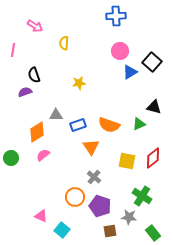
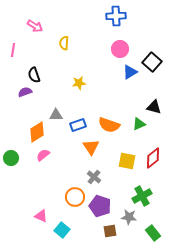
pink circle: moved 2 px up
green cross: rotated 30 degrees clockwise
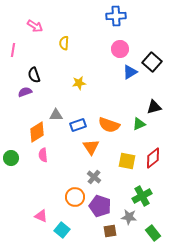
black triangle: rotated 28 degrees counterclockwise
pink semicircle: rotated 56 degrees counterclockwise
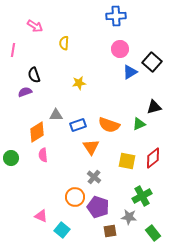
purple pentagon: moved 2 px left, 1 px down
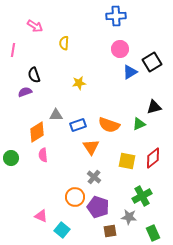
black square: rotated 18 degrees clockwise
green rectangle: rotated 14 degrees clockwise
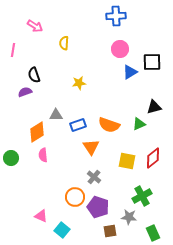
black square: rotated 30 degrees clockwise
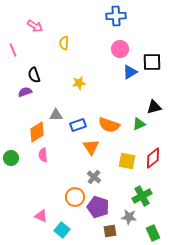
pink line: rotated 32 degrees counterclockwise
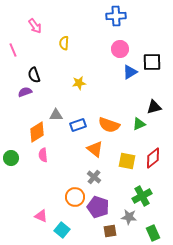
pink arrow: rotated 21 degrees clockwise
orange triangle: moved 4 px right, 2 px down; rotated 18 degrees counterclockwise
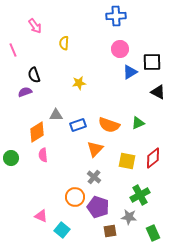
black triangle: moved 4 px right, 15 px up; rotated 42 degrees clockwise
green triangle: moved 1 px left, 1 px up
orange triangle: rotated 36 degrees clockwise
green cross: moved 2 px left, 1 px up
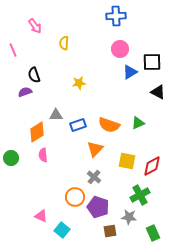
red diamond: moved 1 px left, 8 px down; rotated 10 degrees clockwise
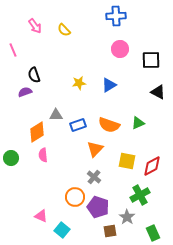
yellow semicircle: moved 13 px up; rotated 48 degrees counterclockwise
black square: moved 1 px left, 2 px up
blue triangle: moved 21 px left, 13 px down
gray star: moved 2 px left; rotated 28 degrees clockwise
